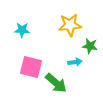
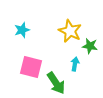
yellow star: moved 6 px down; rotated 30 degrees clockwise
cyan star: rotated 21 degrees counterclockwise
cyan arrow: moved 2 px down; rotated 72 degrees counterclockwise
green arrow: rotated 15 degrees clockwise
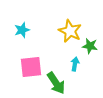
pink square: rotated 20 degrees counterclockwise
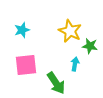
pink square: moved 5 px left, 2 px up
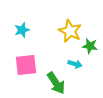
cyan arrow: rotated 96 degrees clockwise
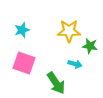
yellow star: moved 1 px left; rotated 25 degrees counterclockwise
pink square: moved 2 px left, 2 px up; rotated 25 degrees clockwise
